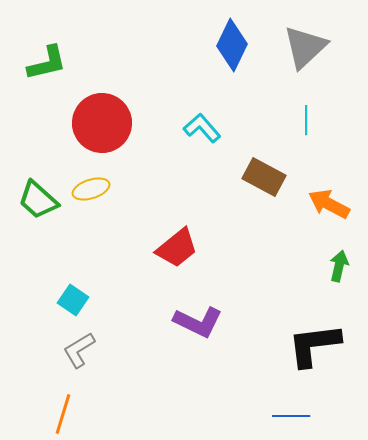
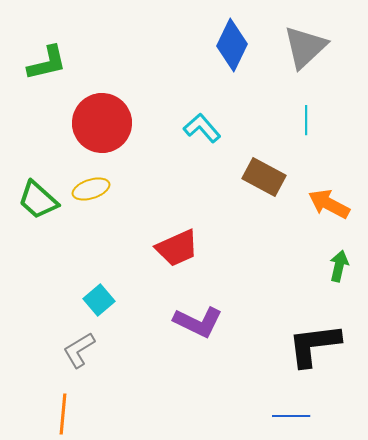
red trapezoid: rotated 15 degrees clockwise
cyan square: moved 26 px right; rotated 16 degrees clockwise
orange line: rotated 12 degrees counterclockwise
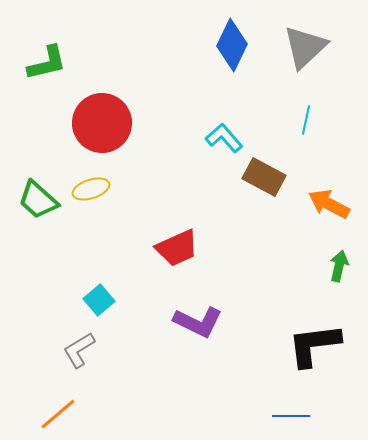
cyan line: rotated 12 degrees clockwise
cyan L-shape: moved 22 px right, 10 px down
orange line: moved 5 px left; rotated 45 degrees clockwise
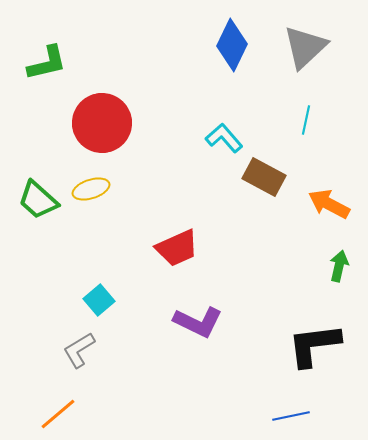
blue line: rotated 12 degrees counterclockwise
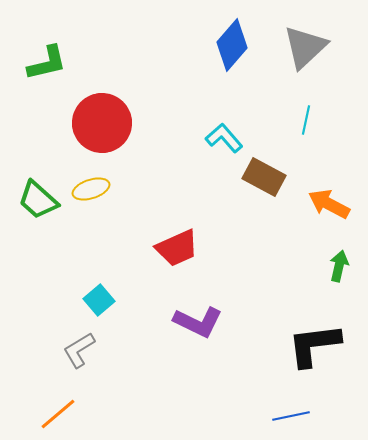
blue diamond: rotated 15 degrees clockwise
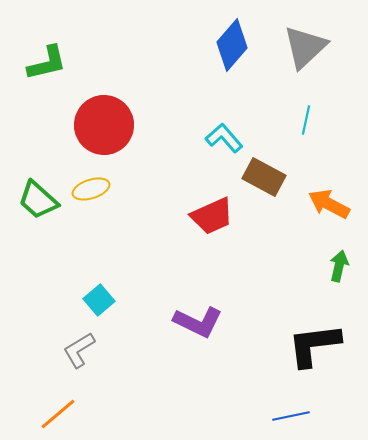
red circle: moved 2 px right, 2 px down
red trapezoid: moved 35 px right, 32 px up
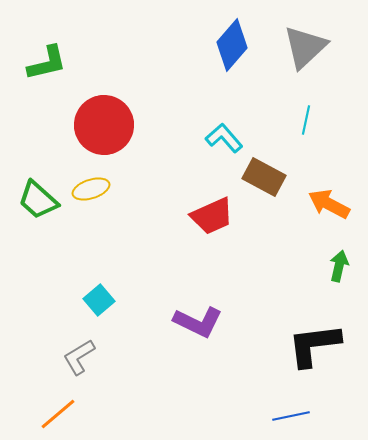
gray L-shape: moved 7 px down
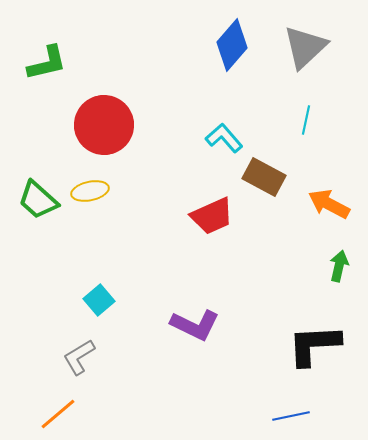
yellow ellipse: moved 1 px left, 2 px down; rotated 6 degrees clockwise
purple L-shape: moved 3 px left, 3 px down
black L-shape: rotated 4 degrees clockwise
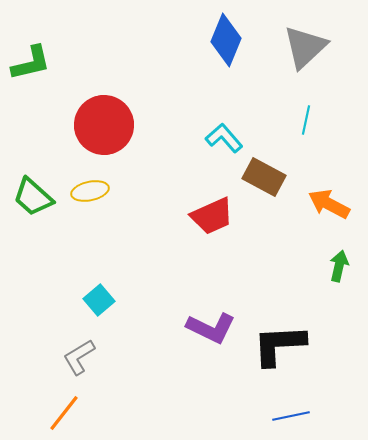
blue diamond: moved 6 px left, 5 px up; rotated 18 degrees counterclockwise
green L-shape: moved 16 px left
green trapezoid: moved 5 px left, 3 px up
purple L-shape: moved 16 px right, 3 px down
black L-shape: moved 35 px left
orange line: moved 6 px right, 1 px up; rotated 12 degrees counterclockwise
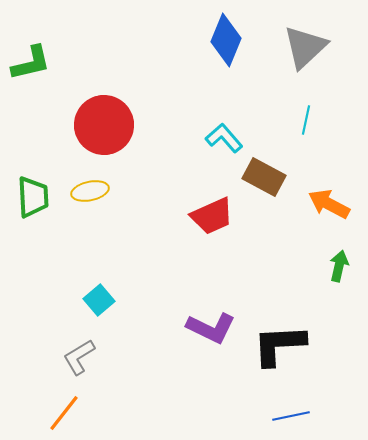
green trapezoid: rotated 135 degrees counterclockwise
